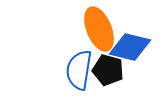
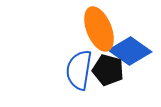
blue diamond: moved 4 px down; rotated 21 degrees clockwise
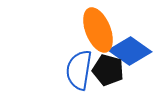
orange ellipse: moved 1 px left, 1 px down
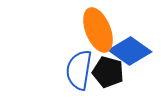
black pentagon: moved 2 px down
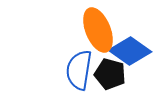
black pentagon: moved 2 px right, 2 px down
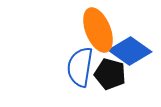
blue semicircle: moved 1 px right, 3 px up
